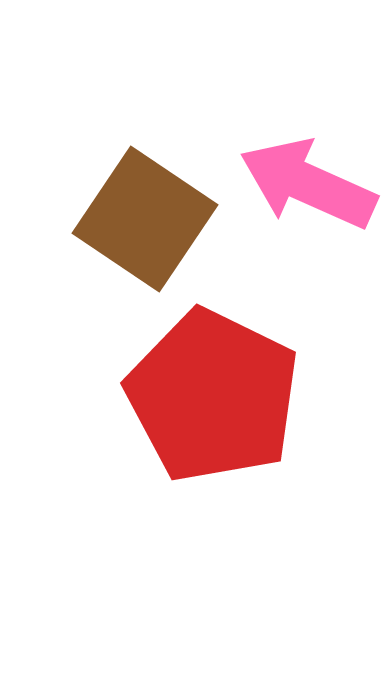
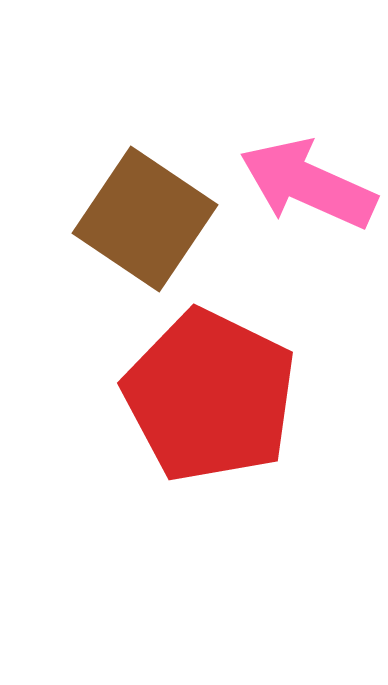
red pentagon: moved 3 px left
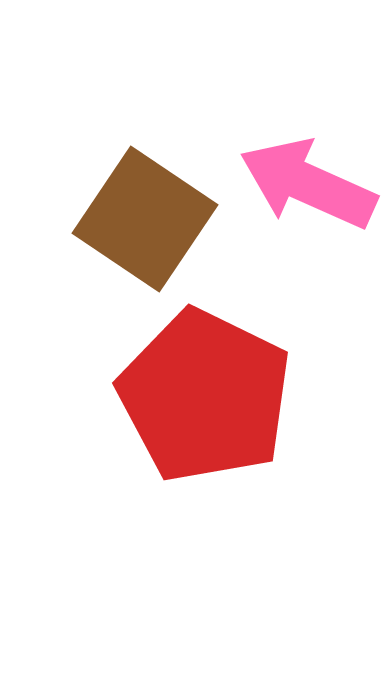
red pentagon: moved 5 px left
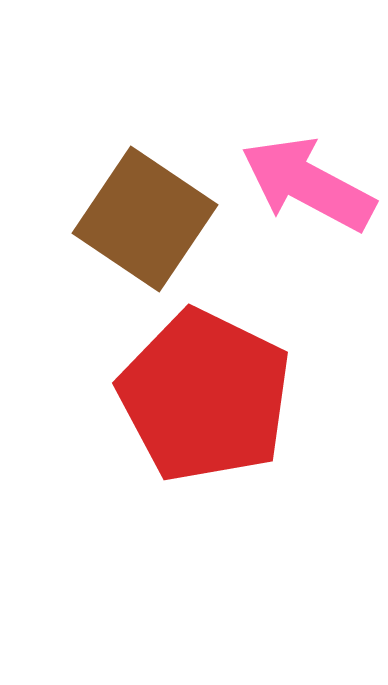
pink arrow: rotated 4 degrees clockwise
